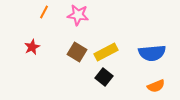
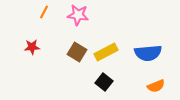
red star: rotated 21 degrees clockwise
blue semicircle: moved 4 px left
black square: moved 5 px down
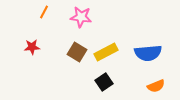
pink star: moved 3 px right, 2 px down
black square: rotated 18 degrees clockwise
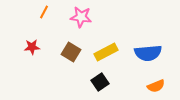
brown square: moved 6 px left
black square: moved 4 px left
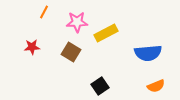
pink star: moved 4 px left, 5 px down; rotated 10 degrees counterclockwise
yellow rectangle: moved 19 px up
black square: moved 4 px down
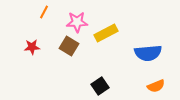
brown square: moved 2 px left, 6 px up
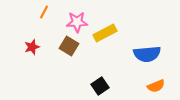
yellow rectangle: moved 1 px left
red star: rotated 14 degrees counterclockwise
blue semicircle: moved 1 px left, 1 px down
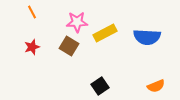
orange line: moved 12 px left; rotated 56 degrees counterclockwise
blue semicircle: moved 17 px up; rotated 8 degrees clockwise
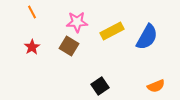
yellow rectangle: moved 7 px right, 2 px up
blue semicircle: rotated 64 degrees counterclockwise
red star: rotated 14 degrees counterclockwise
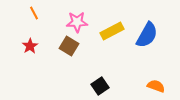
orange line: moved 2 px right, 1 px down
blue semicircle: moved 2 px up
red star: moved 2 px left, 1 px up
orange semicircle: rotated 138 degrees counterclockwise
